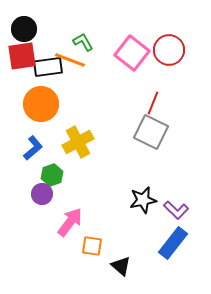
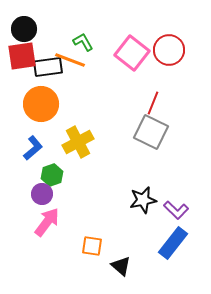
pink arrow: moved 23 px left
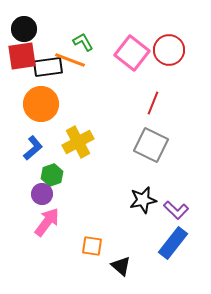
gray square: moved 13 px down
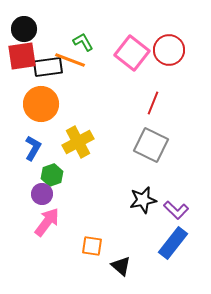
blue L-shape: rotated 20 degrees counterclockwise
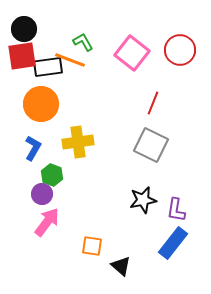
red circle: moved 11 px right
yellow cross: rotated 20 degrees clockwise
green hexagon: rotated 20 degrees counterclockwise
purple L-shape: rotated 55 degrees clockwise
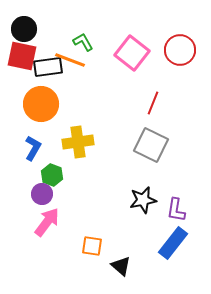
red square: rotated 20 degrees clockwise
